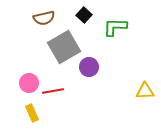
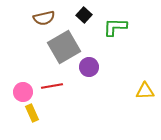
pink circle: moved 6 px left, 9 px down
red line: moved 1 px left, 5 px up
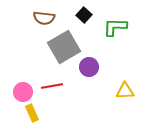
brown semicircle: rotated 20 degrees clockwise
yellow triangle: moved 20 px left
